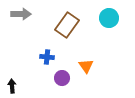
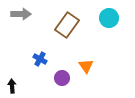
blue cross: moved 7 px left, 2 px down; rotated 24 degrees clockwise
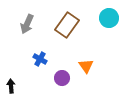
gray arrow: moved 6 px right, 10 px down; rotated 114 degrees clockwise
black arrow: moved 1 px left
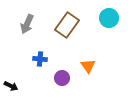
blue cross: rotated 24 degrees counterclockwise
orange triangle: moved 2 px right
black arrow: rotated 120 degrees clockwise
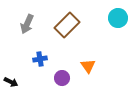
cyan circle: moved 9 px right
brown rectangle: rotated 10 degrees clockwise
blue cross: rotated 16 degrees counterclockwise
black arrow: moved 4 px up
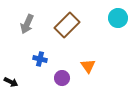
blue cross: rotated 24 degrees clockwise
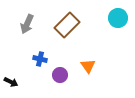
purple circle: moved 2 px left, 3 px up
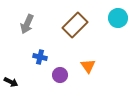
brown rectangle: moved 8 px right
blue cross: moved 2 px up
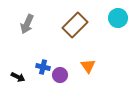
blue cross: moved 3 px right, 10 px down
black arrow: moved 7 px right, 5 px up
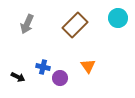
purple circle: moved 3 px down
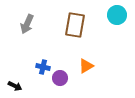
cyan circle: moved 1 px left, 3 px up
brown rectangle: rotated 35 degrees counterclockwise
orange triangle: moved 2 px left; rotated 35 degrees clockwise
black arrow: moved 3 px left, 9 px down
